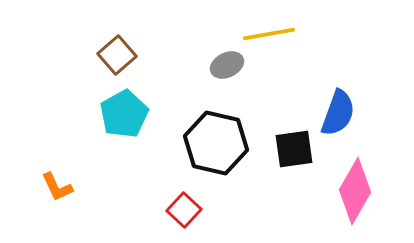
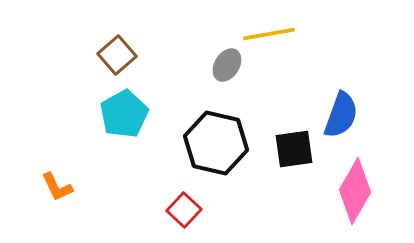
gray ellipse: rotated 32 degrees counterclockwise
blue semicircle: moved 3 px right, 2 px down
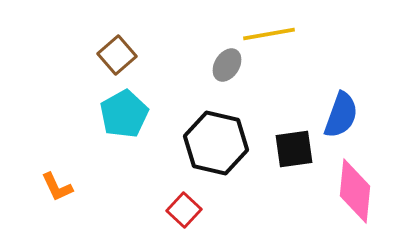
pink diamond: rotated 24 degrees counterclockwise
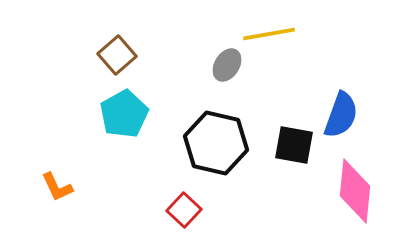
black square: moved 4 px up; rotated 18 degrees clockwise
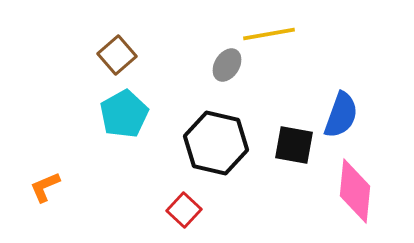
orange L-shape: moved 12 px left; rotated 92 degrees clockwise
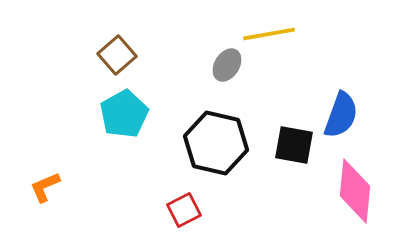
red square: rotated 20 degrees clockwise
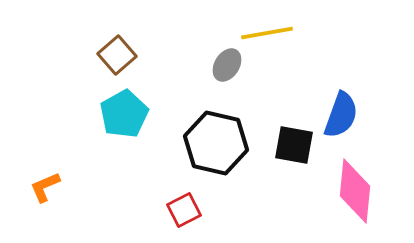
yellow line: moved 2 px left, 1 px up
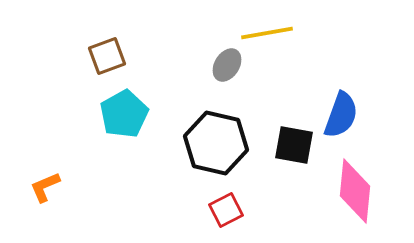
brown square: moved 10 px left, 1 px down; rotated 21 degrees clockwise
red square: moved 42 px right
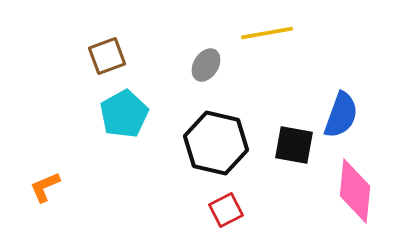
gray ellipse: moved 21 px left
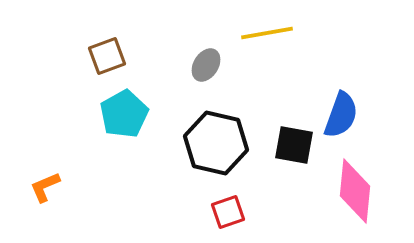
red square: moved 2 px right, 2 px down; rotated 8 degrees clockwise
